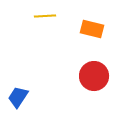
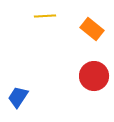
orange rectangle: rotated 25 degrees clockwise
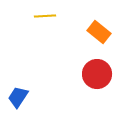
orange rectangle: moved 7 px right, 3 px down
red circle: moved 3 px right, 2 px up
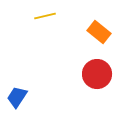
yellow line: rotated 10 degrees counterclockwise
blue trapezoid: moved 1 px left
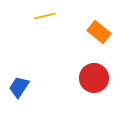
red circle: moved 3 px left, 4 px down
blue trapezoid: moved 2 px right, 10 px up
